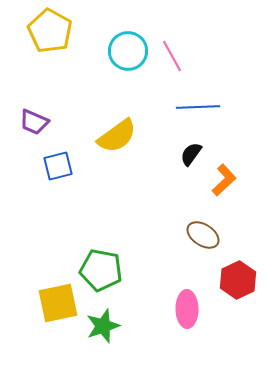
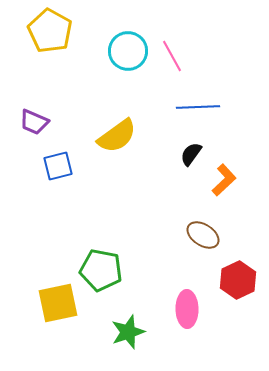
green star: moved 25 px right, 6 px down
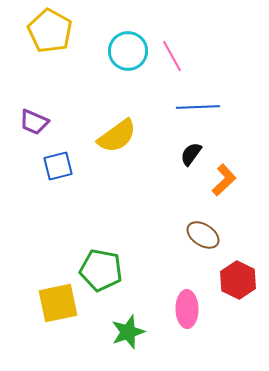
red hexagon: rotated 9 degrees counterclockwise
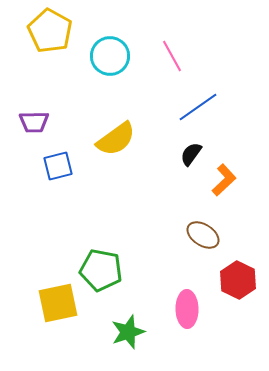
cyan circle: moved 18 px left, 5 px down
blue line: rotated 33 degrees counterclockwise
purple trapezoid: rotated 24 degrees counterclockwise
yellow semicircle: moved 1 px left, 3 px down
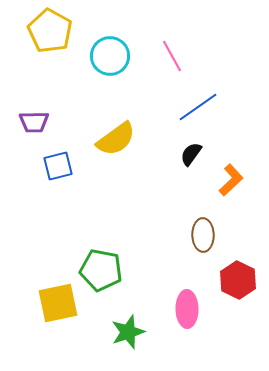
orange L-shape: moved 7 px right
brown ellipse: rotated 56 degrees clockwise
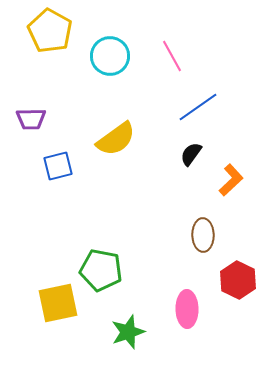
purple trapezoid: moved 3 px left, 3 px up
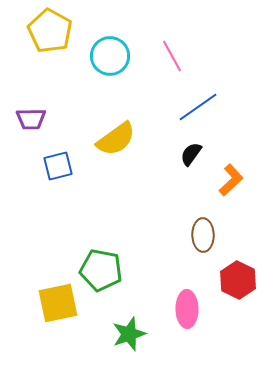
green star: moved 1 px right, 2 px down
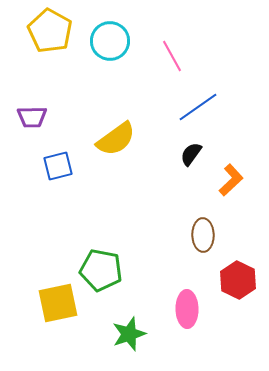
cyan circle: moved 15 px up
purple trapezoid: moved 1 px right, 2 px up
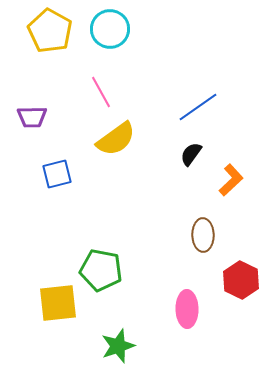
cyan circle: moved 12 px up
pink line: moved 71 px left, 36 px down
blue square: moved 1 px left, 8 px down
red hexagon: moved 3 px right
yellow square: rotated 6 degrees clockwise
green star: moved 11 px left, 12 px down
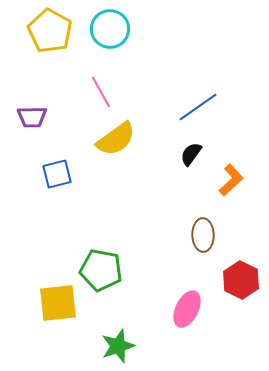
pink ellipse: rotated 27 degrees clockwise
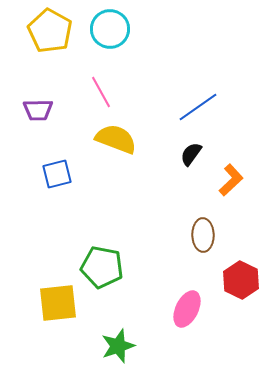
purple trapezoid: moved 6 px right, 7 px up
yellow semicircle: rotated 123 degrees counterclockwise
green pentagon: moved 1 px right, 3 px up
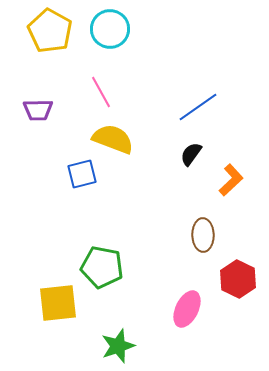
yellow semicircle: moved 3 px left
blue square: moved 25 px right
red hexagon: moved 3 px left, 1 px up
